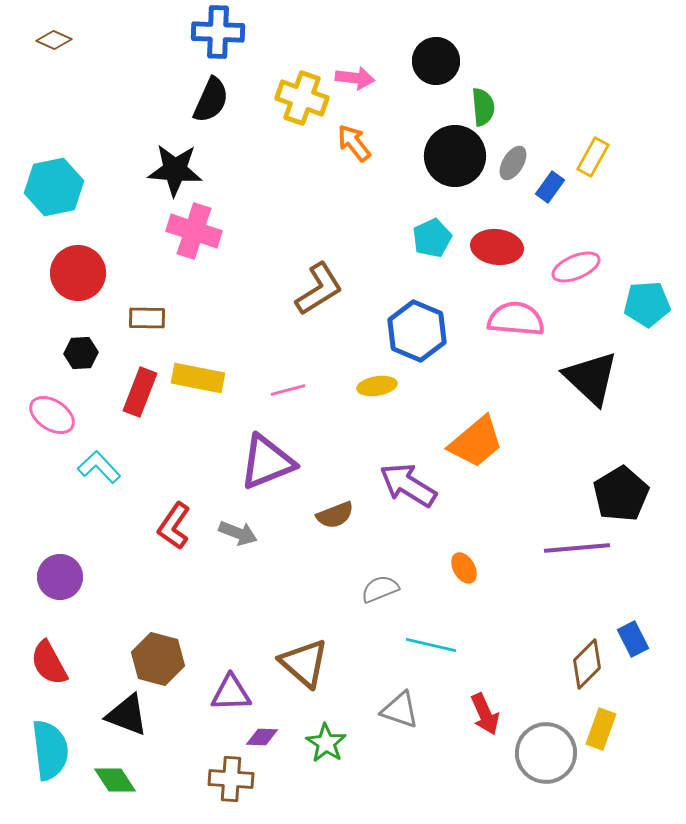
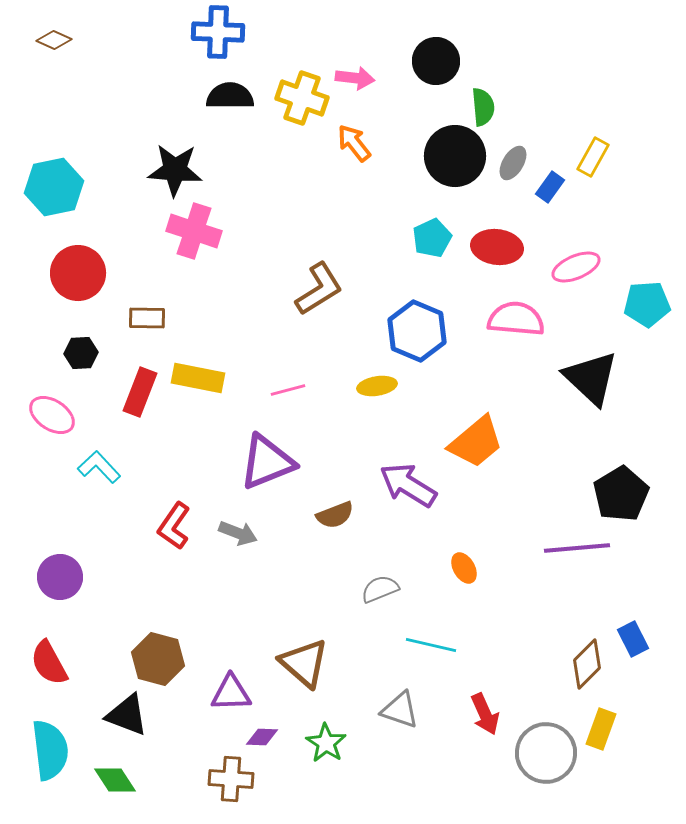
black semicircle at (211, 100): moved 19 px right, 4 px up; rotated 114 degrees counterclockwise
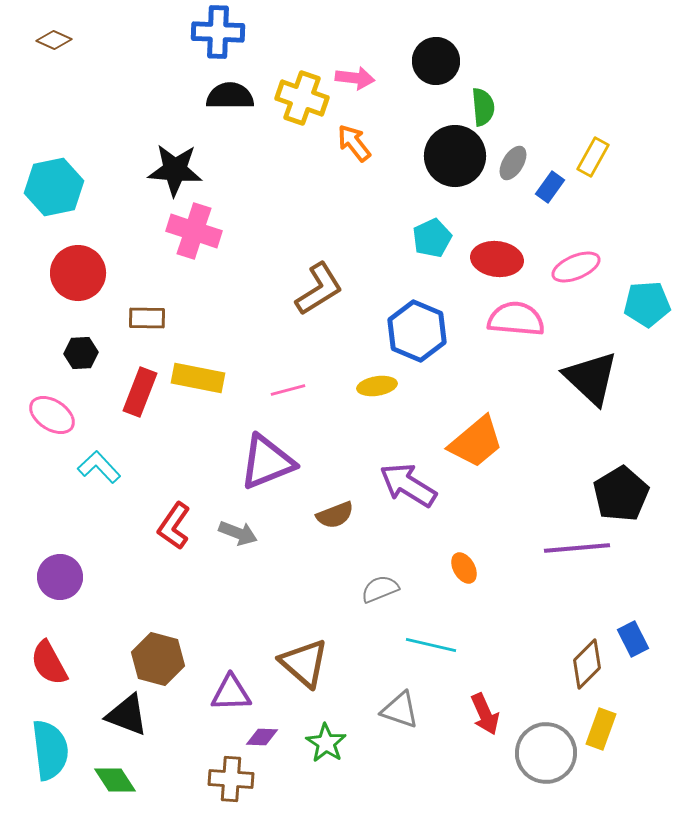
red ellipse at (497, 247): moved 12 px down
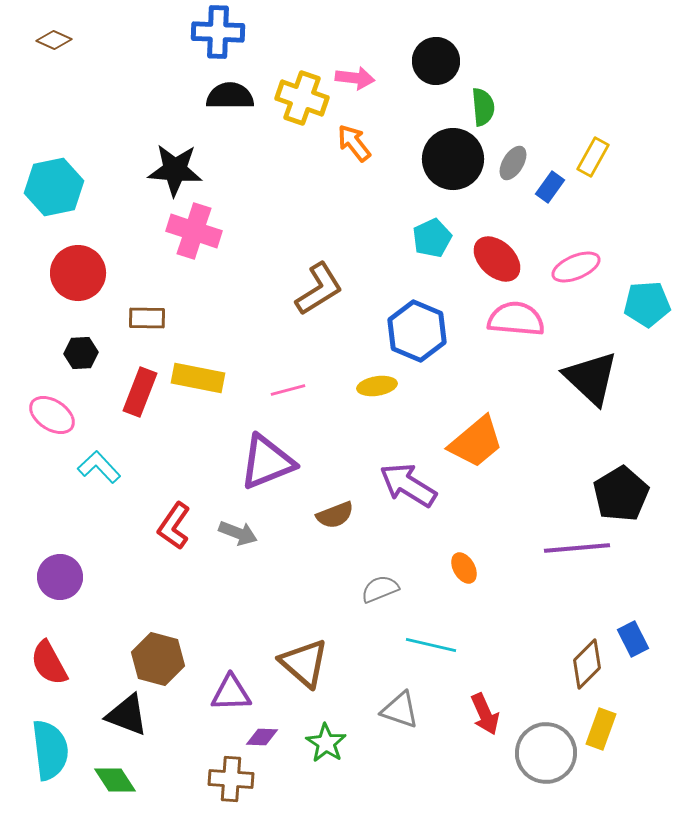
black circle at (455, 156): moved 2 px left, 3 px down
red ellipse at (497, 259): rotated 36 degrees clockwise
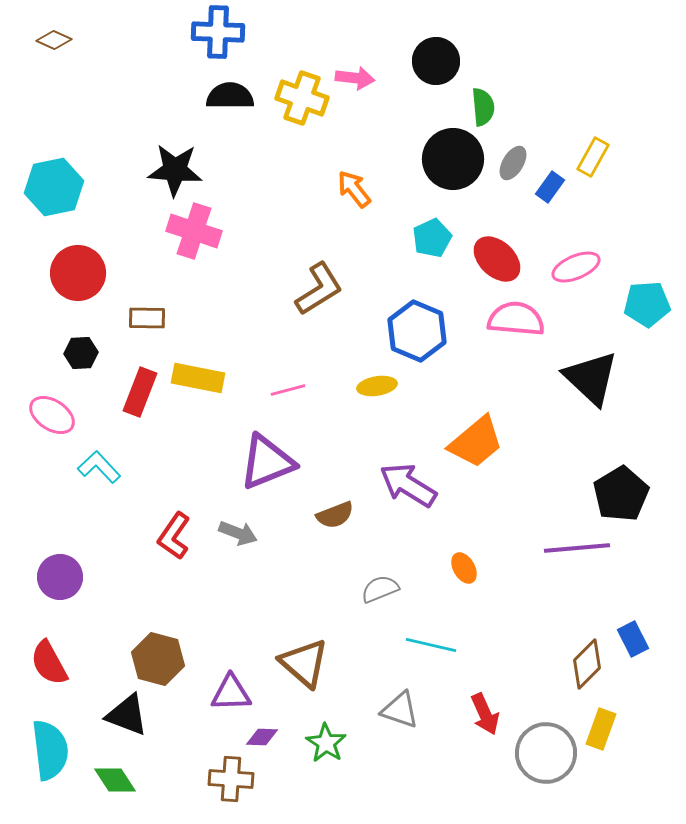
orange arrow at (354, 143): moved 46 px down
red L-shape at (174, 526): moved 10 px down
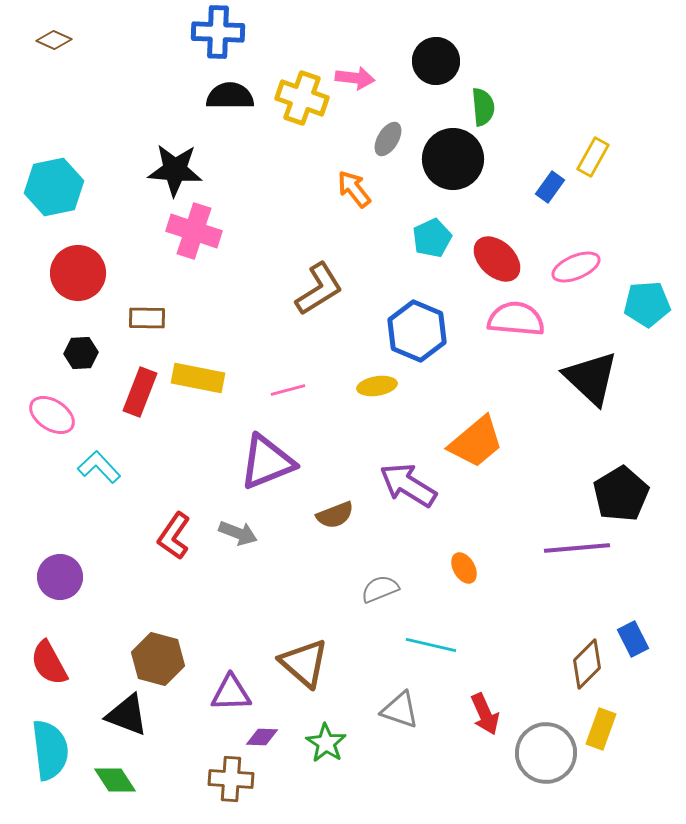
gray ellipse at (513, 163): moved 125 px left, 24 px up
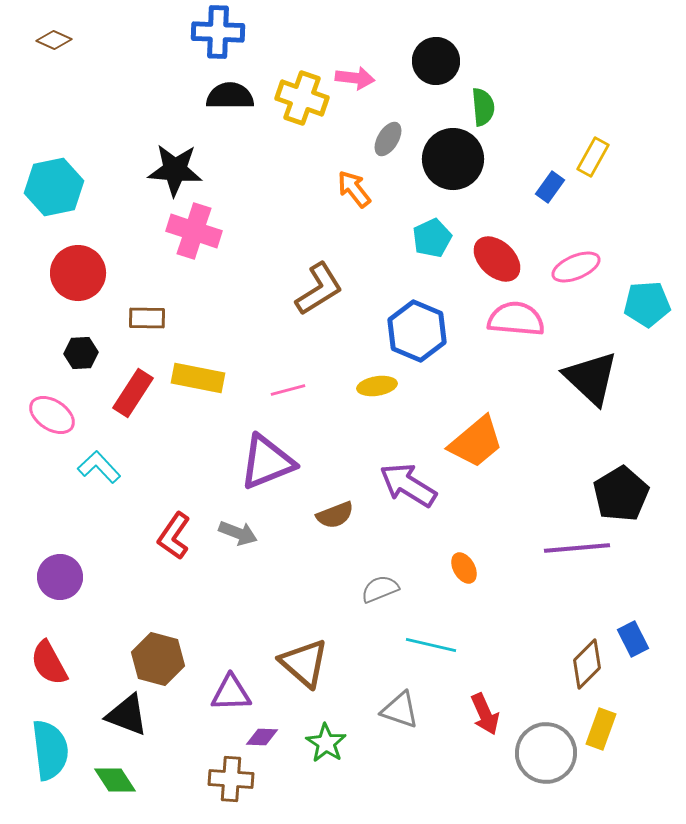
red rectangle at (140, 392): moved 7 px left, 1 px down; rotated 12 degrees clockwise
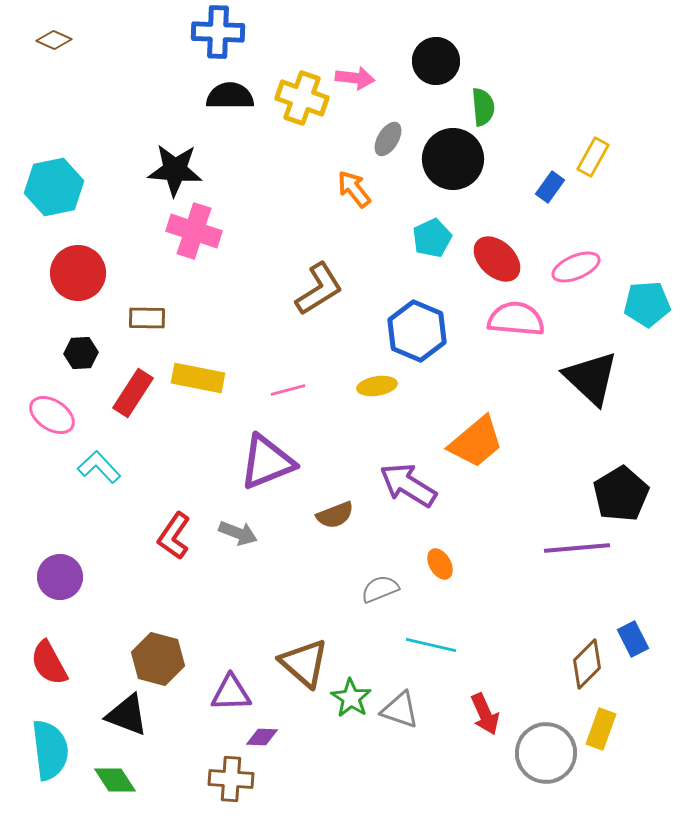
orange ellipse at (464, 568): moved 24 px left, 4 px up
green star at (326, 743): moved 25 px right, 45 px up
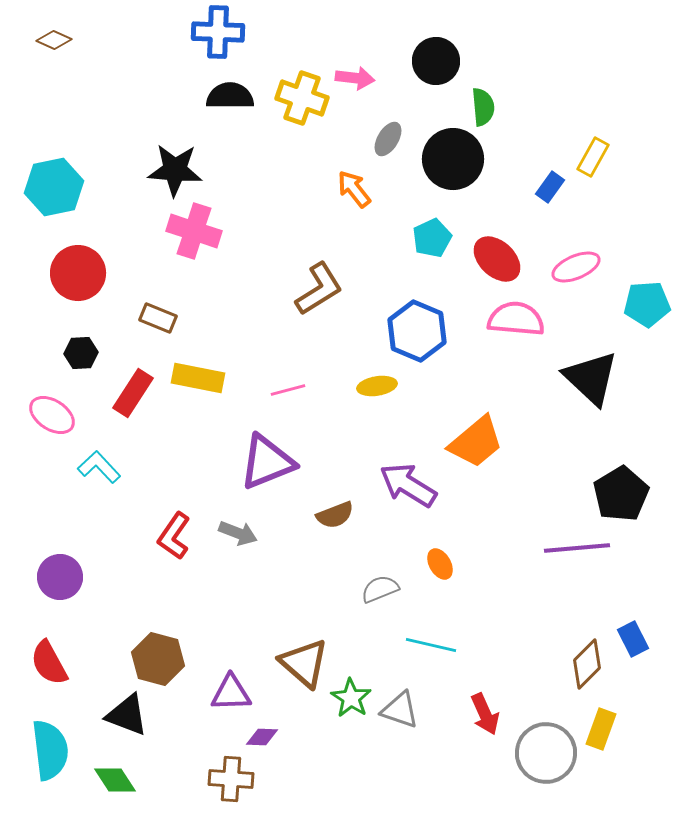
brown rectangle at (147, 318): moved 11 px right; rotated 21 degrees clockwise
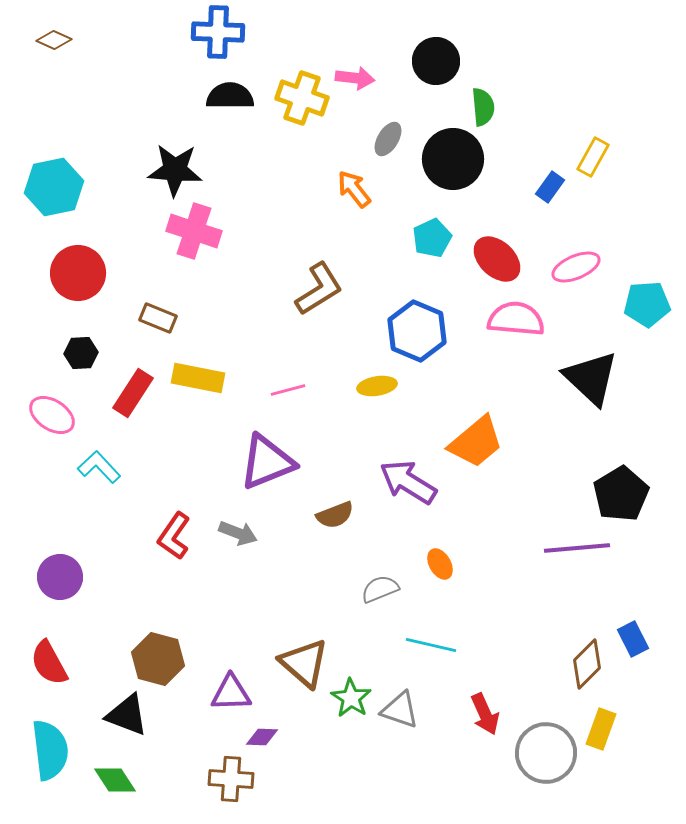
purple arrow at (408, 485): moved 3 px up
